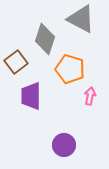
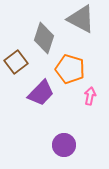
gray diamond: moved 1 px left, 1 px up
purple trapezoid: moved 10 px right, 3 px up; rotated 136 degrees counterclockwise
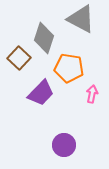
brown square: moved 3 px right, 4 px up; rotated 10 degrees counterclockwise
orange pentagon: moved 1 px left, 1 px up; rotated 8 degrees counterclockwise
pink arrow: moved 2 px right, 2 px up
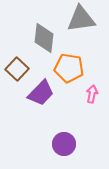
gray triangle: rotated 36 degrees counterclockwise
gray diamond: rotated 12 degrees counterclockwise
brown square: moved 2 px left, 11 px down
purple circle: moved 1 px up
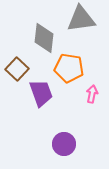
purple trapezoid: rotated 64 degrees counterclockwise
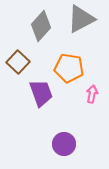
gray triangle: rotated 20 degrees counterclockwise
gray diamond: moved 3 px left, 12 px up; rotated 36 degrees clockwise
brown square: moved 1 px right, 7 px up
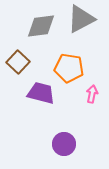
gray diamond: rotated 40 degrees clockwise
purple trapezoid: rotated 56 degrees counterclockwise
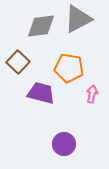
gray triangle: moved 3 px left
